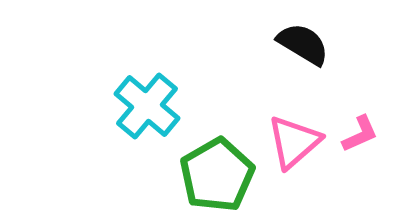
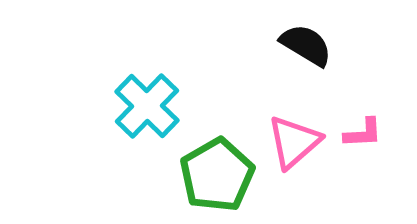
black semicircle: moved 3 px right, 1 px down
cyan cross: rotated 4 degrees clockwise
pink L-shape: moved 3 px right, 1 px up; rotated 21 degrees clockwise
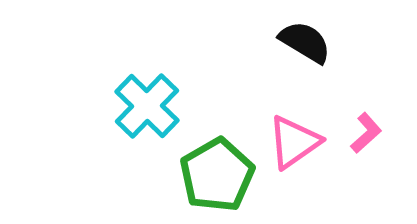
black semicircle: moved 1 px left, 3 px up
pink L-shape: moved 3 px right; rotated 39 degrees counterclockwise
pink triangle: rotated 6 degrees clockwise
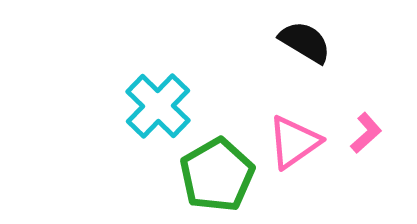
cyan cross: moved 11 px right
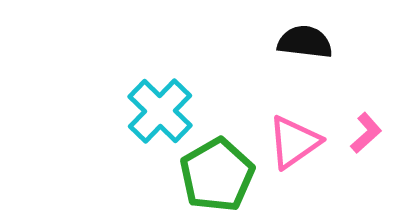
black semicircle: rotated 24 degrees counterclockwise
cyan cross: moved 2 px right, 5 px down
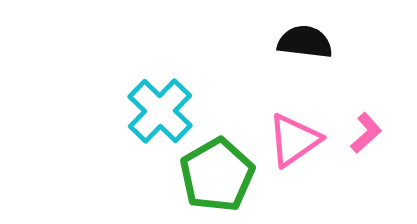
pink triangle: moved 2 px up
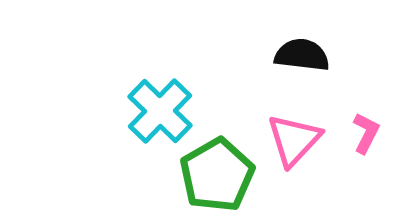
black semicircle: moved 3 px left, 13 px down
pink L-shape: rotated 21 degrees counterclockwise
pink triangle: rotated 12 degrees counterclockwise
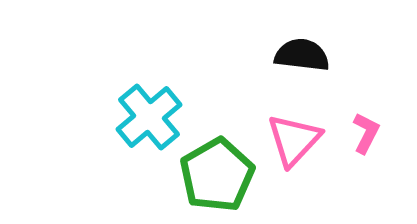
cyan cross: moved 11 px left, 6 px down; rotated 6 degrees clockwise
